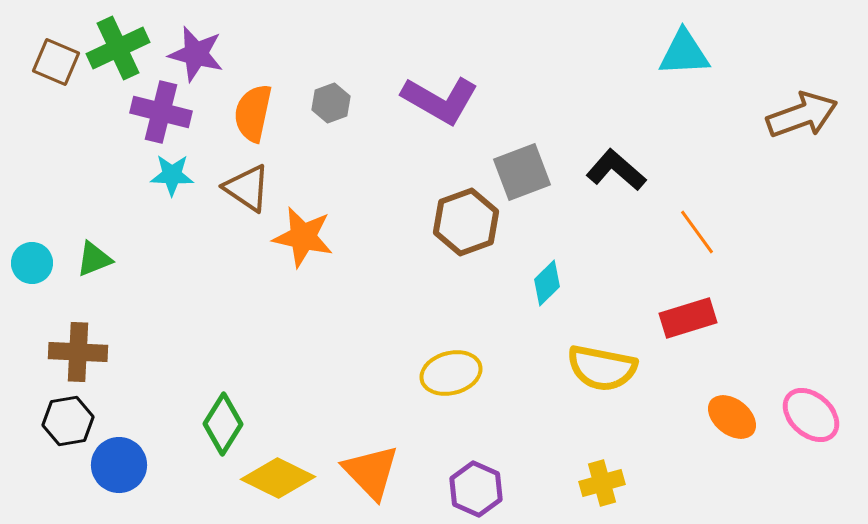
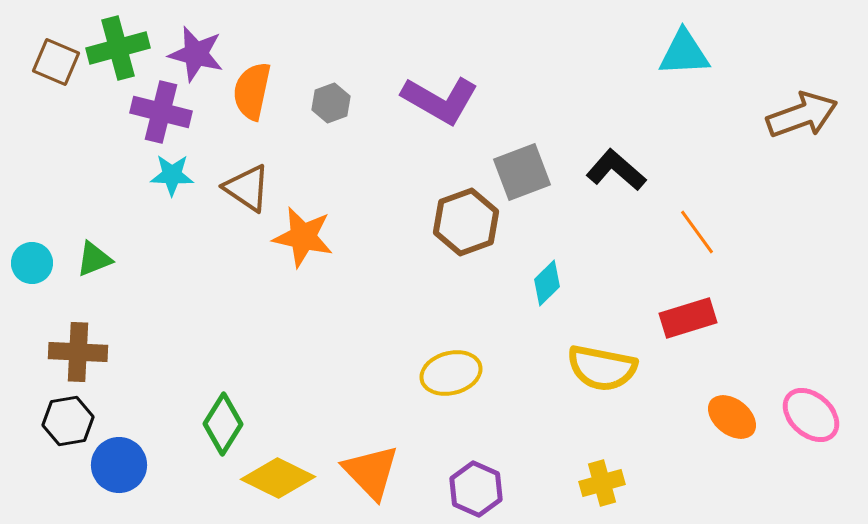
green cross: rotated 10 degrees clockwise
orange semicircle: moved 1 px left, 22 px up
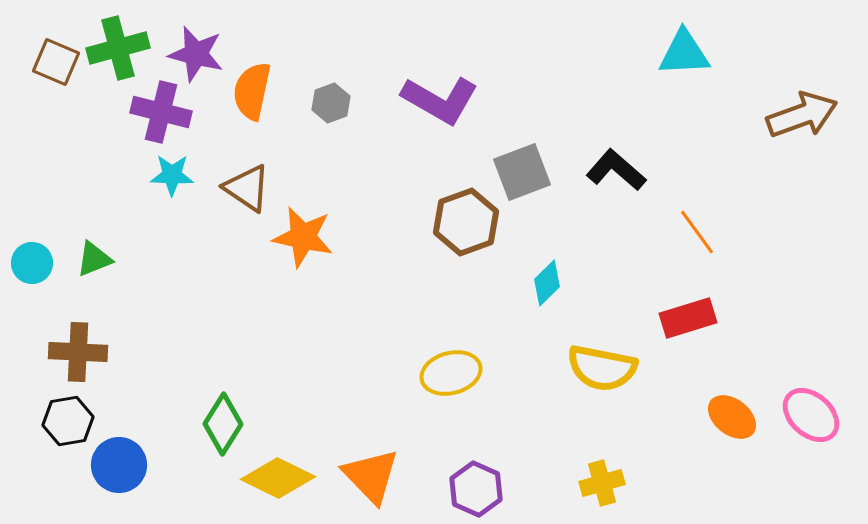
orange triangle: moved 4 px down
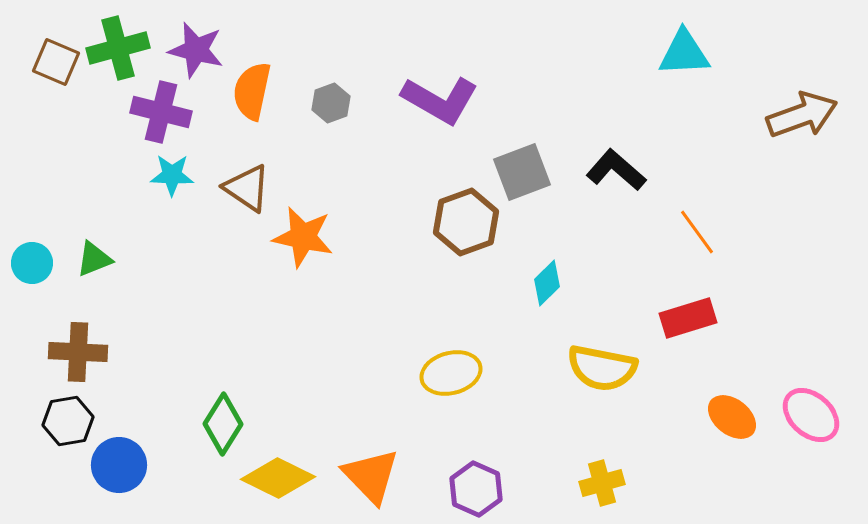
purple star: moved 4 px up
